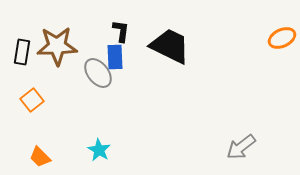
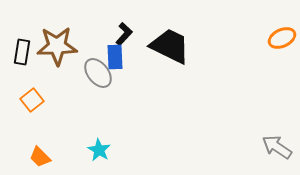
black L-shape: moved 3 px right, 3 px down; rotated 35 degrees clockwise
gray arrow: moved 36 px right; rotated 72 degrees clockwise
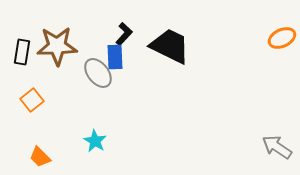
cyan star: moved 4 px left, 9 px up
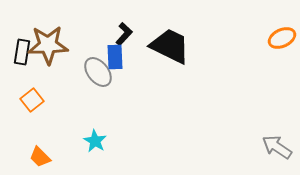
brown star: moved 9 px left, 1 px up
gray ellipse: moved 1 px up
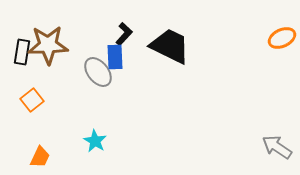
orange trapezoid: rotated 110 degrees counterclockwise
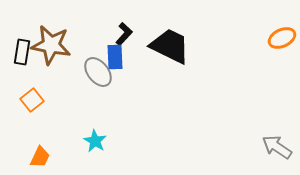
brown star: moved 3 px right; rotated 12 degrees clockwise
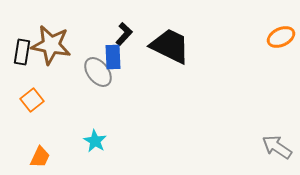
orange ellipse: moved 1 px left, 1 px up
blue rectangle: moved 2 px left
